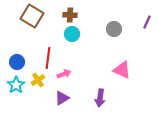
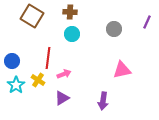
brown cross: moved 3 px up
blue circle: moved 5 px left, 1 px up
pink triangle: rotated 36 degrees counterclockwise
yellow cross: rotated 24 degrees counterclockwise
purple arrow: moved 3 px right, 3 px down
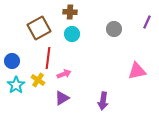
brown square: moved 7 px right, 12 px down; rotated 30 degrees clockwise
pink triangle: moved 15 px right, 1 px down
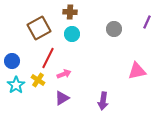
red line: rotated 20 degrees clockwise
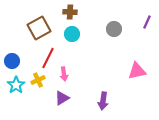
pink arrow: rotated 104 degrees clockwise
yellow cross: rotated 32 degrees clockwise
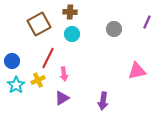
brown square: moved 4 px up
